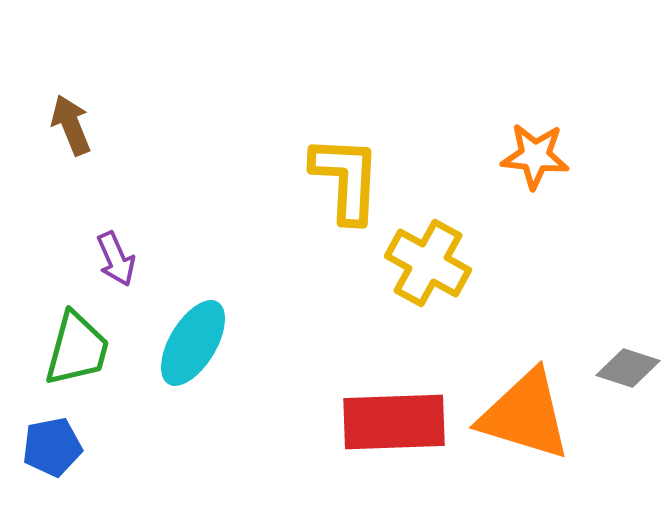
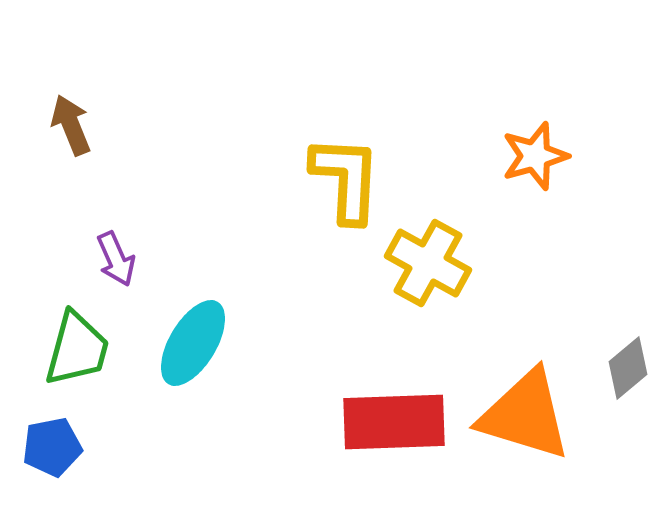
orange star: rotated 22 degrees counterclockwise
gray diamond: rotated 58 degrees counterclockwise
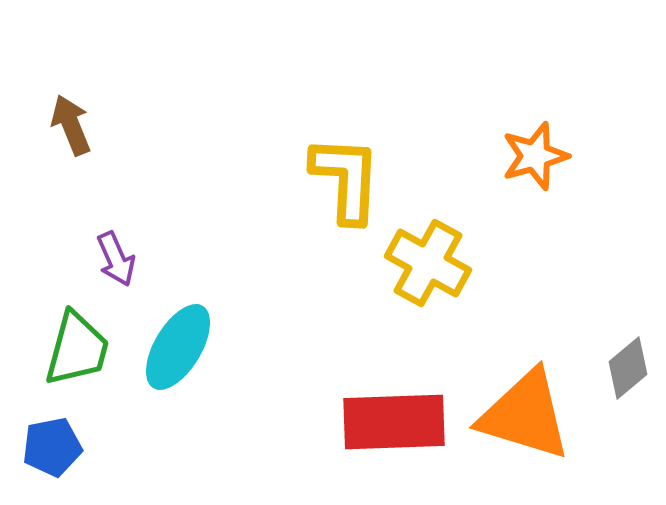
cyan ellipse: moved 15 px left, 4 px down
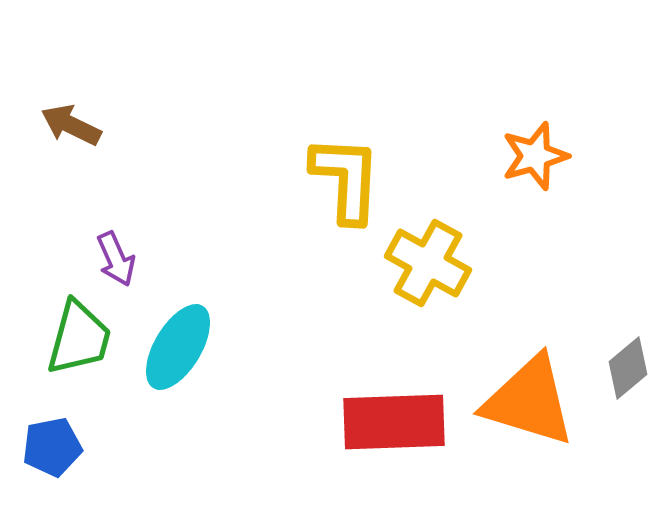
brown arrow: rotated 42 degrees counterclockwise
green trapezoid: moved 2 px right, 11 px up
orange triangle: moved 4 px right, 14 px up
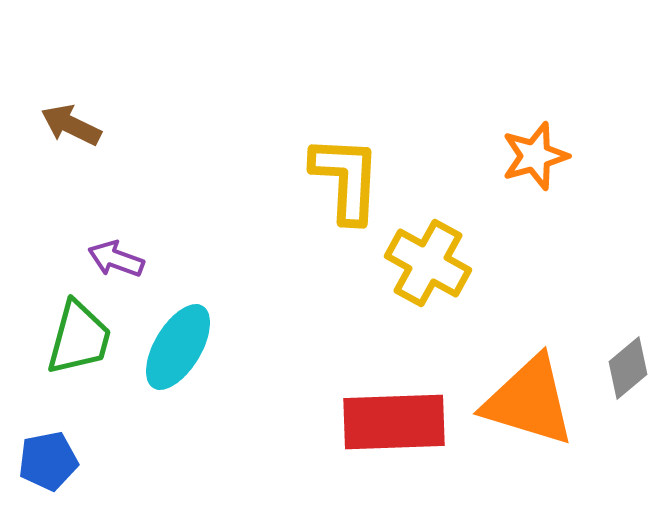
purple arrow: rotated 134 degrees clockwise
blue pentagon: moved 4 px left, 14 px down
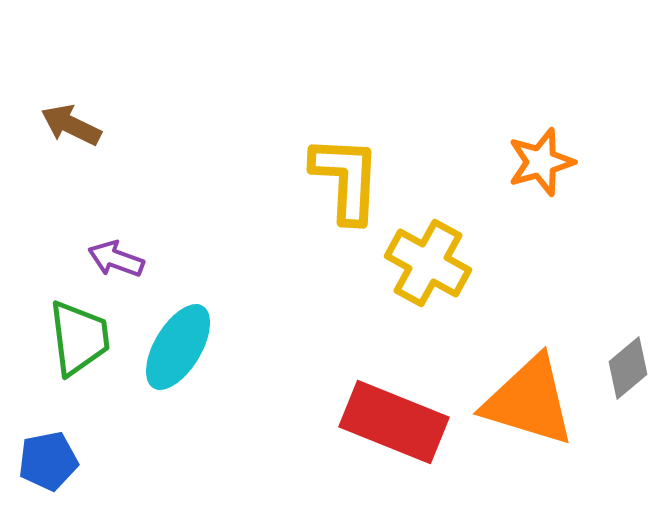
orange star: moved 6 px right, 6 px down
green trapezoid: rotated 22 degrees counterclockwise
red rectangle: rotated 24 degrees clockwise
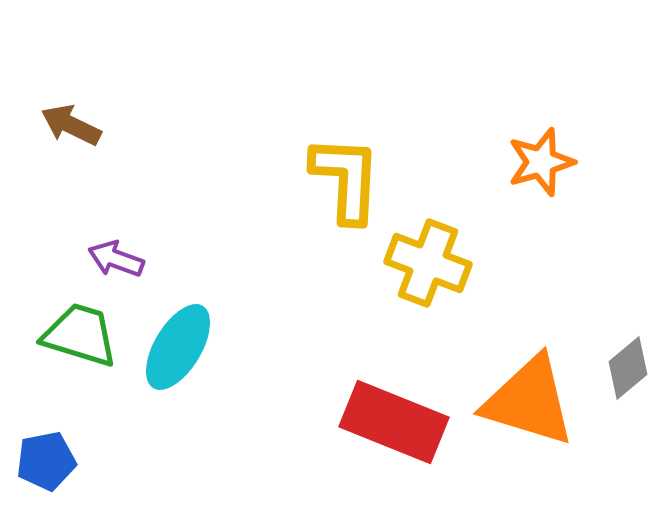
yellow cross: rotated 8 degrees counterclockwise
green trapezoid: moved 1 px right, 3 px up; rotated 66 degrees counterclockwise
blue pentagon: moved 2 px left
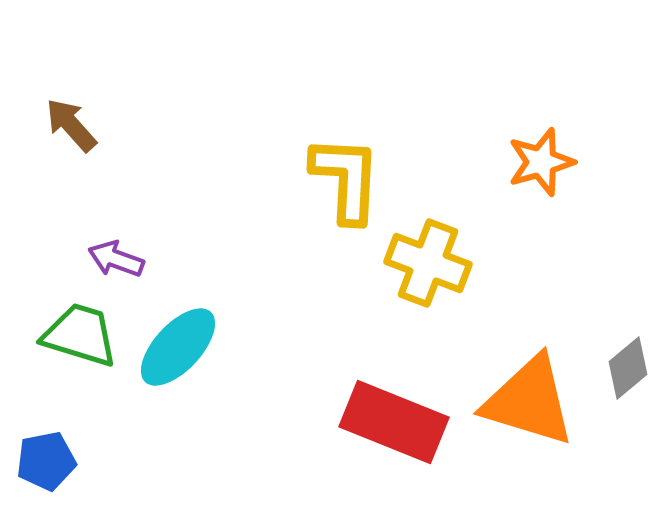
brown arrow: rotated 22 degrees clockwise
cyan ellipse: rotated 12 degrees clockwise
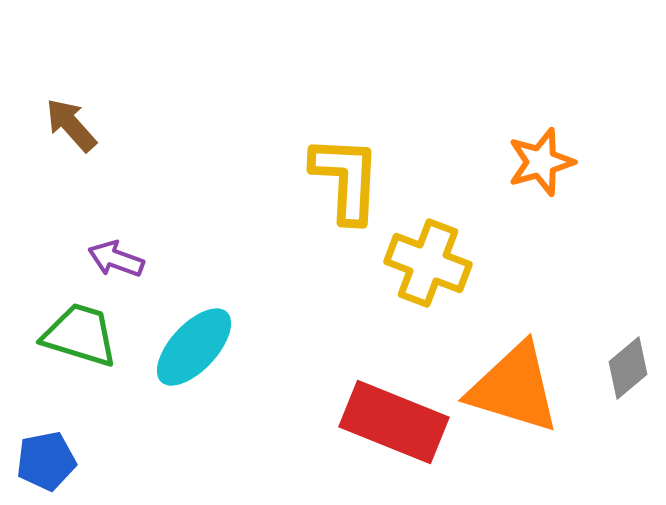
cyan ellipse: moved 16 px right
orange triangle: moved 15 px left, 13 px up
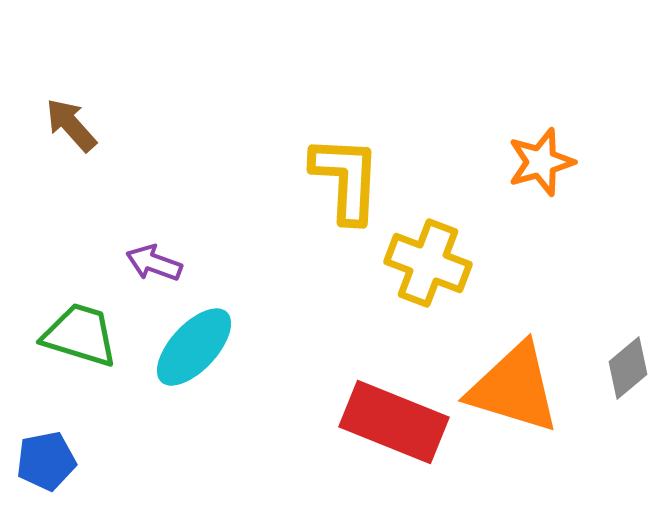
purple arrow: moved 38 px right, 4 px down
